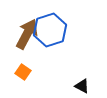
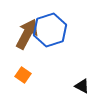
orange square: moved 3 px down
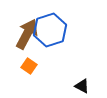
orange square: moved 6 px right, 9 px up
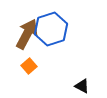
blue hexagon: moved 1 px right, 1 px up
orange square: rotated 14 degrees clockwise
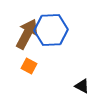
blue hexagon: moved 1 px down; rotated 16 degrees clockwise
orange square: rotated 21 degrees counterclockwise
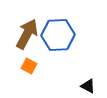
blue hexagon: moved 7 px right, 5 px down
black triangle: moved 6 px right
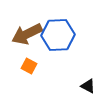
brown arrow: rotated 144 degrees counterclockwise
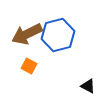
blue hexagon: rotated 12 degrees counterclockwise
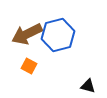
black triangle: rotated 14 degrees counterclockwise
